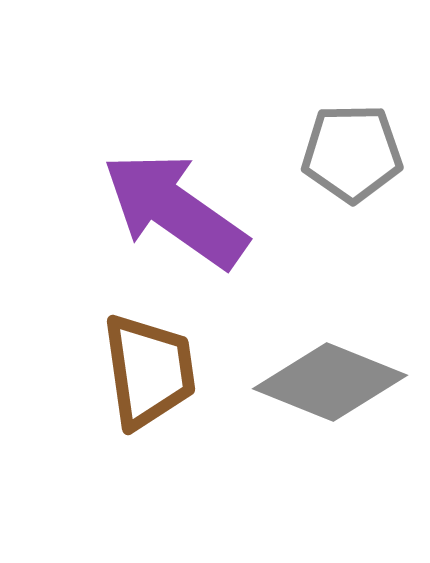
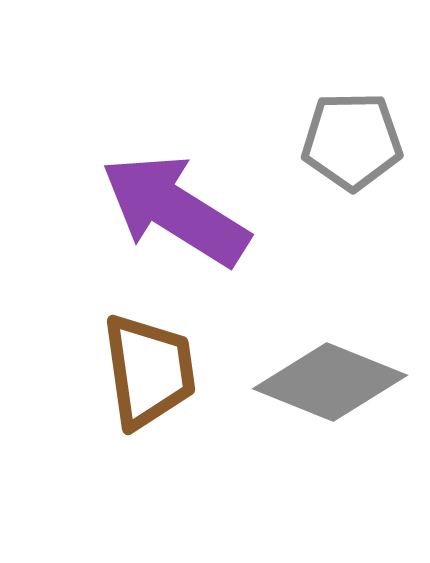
gray pentagon: moved 12 px up
purple arrow: rotated 3 degrees counterclockwise
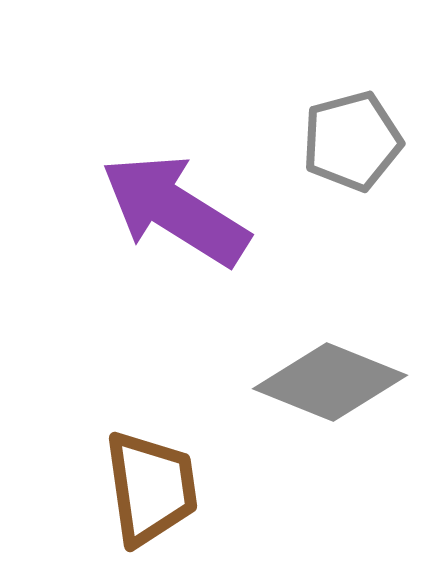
gray pentagon: rotated 14 degrees counterclockwise
brown trapezoid: moved 2 px right, 117 px down
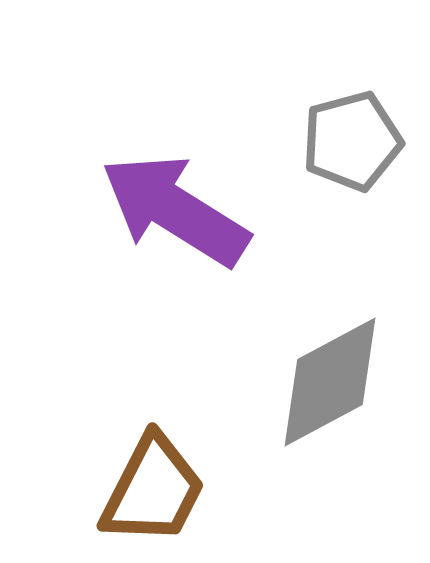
gray diamond: rotated 50 degrees counterclockwise
brown trapezoid: moved 2 px right, 2 px down; rotated 35 degrees clockwise
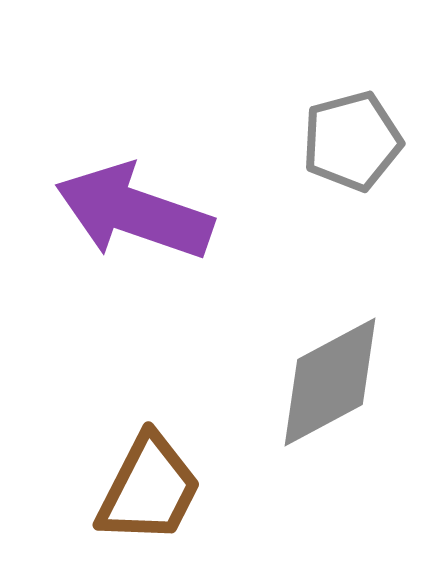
purple arrow: moved 41 px left, 2 px down; rotated 13 degrees counterclockwise
brown trapezoid: moved 4 px left, 1 px up
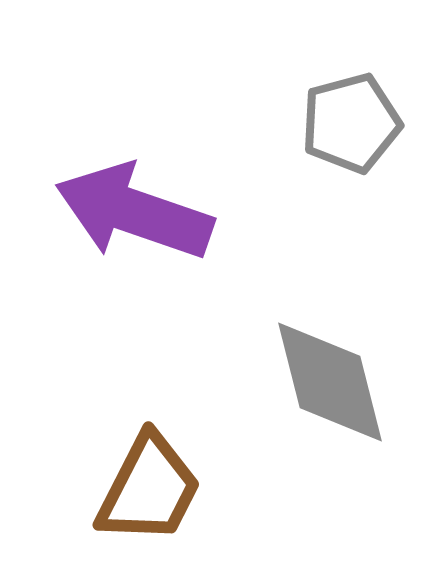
gray pentagon: moved 1 px left, 18 px up
gray diamond: rotated 76 degrees counterclockwise
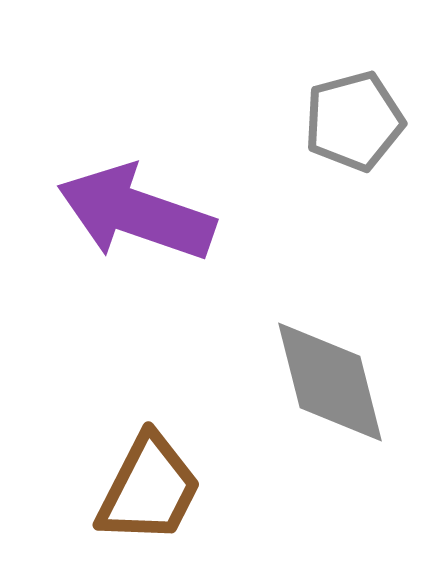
gray pentagon: moved 3 px right, 2 px up
purple arrow: moved 2 px right, 1 px down
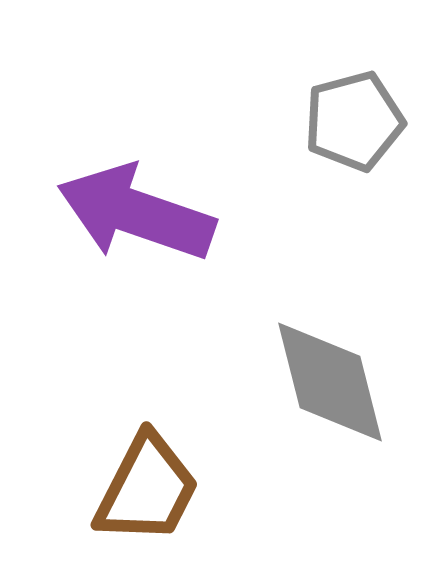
brown trapezoid: moved 2 px left
